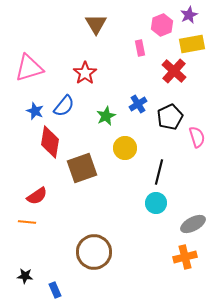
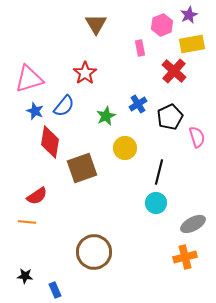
pink triangle: moved 11 px down
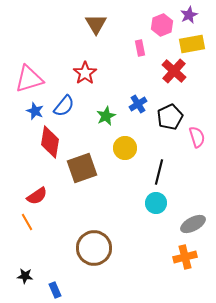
orange line: rotated 54 degrees clockwise
brown circle: moved 4 px up
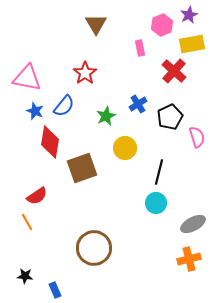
pink triangle: moved 2 px left, 1 px up; rotated 28 degrees clockwise
orange cross: moved 4 px right, 2 px down
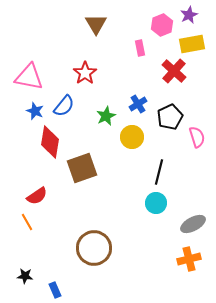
pink triangle: moved 2 px right, 1 px up
yellow circle: moved 7 px right, 11 px up
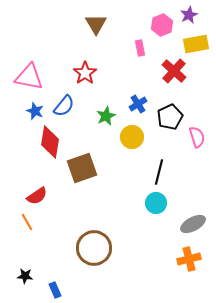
yellow rectangle: moved 4 px right
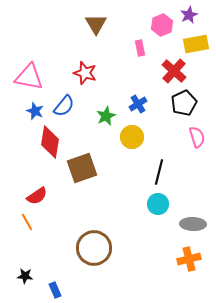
red star: rotated 20 degrees counterclockwise
black pentagon: moved 14 px right, 14 px up
cyan circle: moved 2 px right, 1 px down
gray ellipse: rotated 30 degrees clockwise
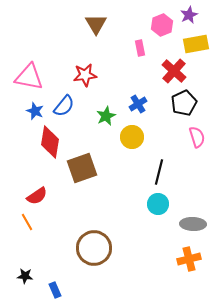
red star: moved 2 px down; rotated 25 degrees counterclockwise
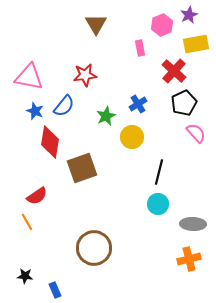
pink semicircle: moved 1 px left, 4 px up; rotated 25 degrees counterclockwise
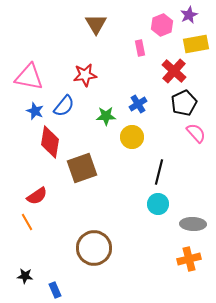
green star: rotated 24 degrees clockwise
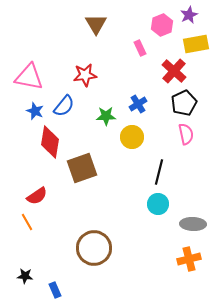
pink rectangle: rotated 14 degrees counterclockwise
pink semicircle: moved 10 px left, 1 px down; rotated 30 degrees clockwise
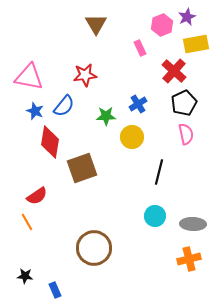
purple star: moved 2 px left, 2 px down
cyan circle: moved 3 px left, 12 px down
